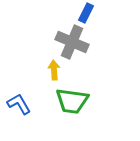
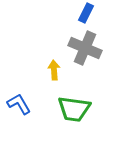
gray cross: moved 13 px right, 6 px down
green trapezoid: moved 2 px right, 8 px down
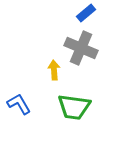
blue rectangle: rotated 24 degrees clockwise
gray cross: moved 4 px left
green trapezoid: moved 2 px up
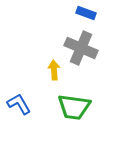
blue rectangle: rotated 60 degrees clockwise
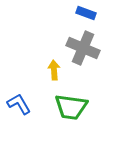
gray cross: moved 2 px right
green trapezoid: moved 3 px left
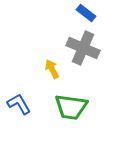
blue rectangle: rotated 18 degrees clockwise
yellow arrow: moved 2 px left, 1 px up; rotated 24 degrees counterclockwise
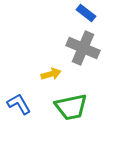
yellow arrow: moved 1 px left, 5 px down; rotated 102 degrees clockwise
green trapezoid: rotated 20 degrees counterclockwise
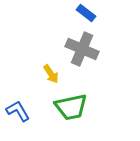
gray cross: moved 1 px left, 1 px down
yellow arrow: rotated 72 degrees clockwise
blue L-shape: moved 1 px left, 7 px down
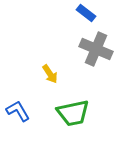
gray cross: moved 14 px right
yellow arrow: moved 1 px left
green trapezoid: moved 2 px right, 6 px down
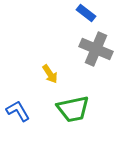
green trapezoid: moved 4 px up
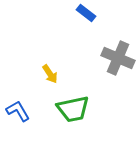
gray cross: moved 22 px right, 9 px down
